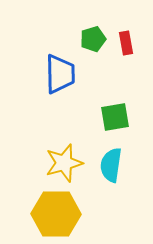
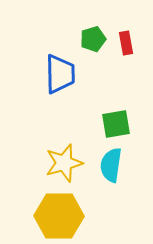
green square: moved 1 px right, 7 px down
yellow hexagon: moved 3 px right, 2 px down
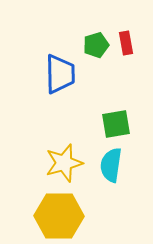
green pentagon: moved 3 px right, 6 px down
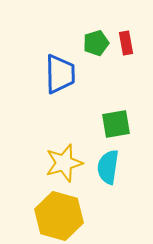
green pentagon: moved 2 px up
cyan semicircle: moved 3 px left, 2 px down
yellow hexagon: rotated 15 degrees clockwise
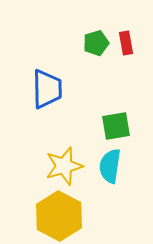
blue trapezoid: moved 13 px left, 15 px down
green square: moved 2 px down
yellow star: moved 3 px down
cyan semicircle: moved 2 px right, 1 px up
yellow hexagon: rotated 12 degrees clockwise
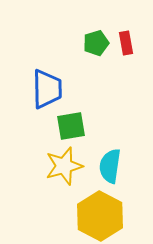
green square: moved 45 px left
yellow hexagon: moved 41 px right
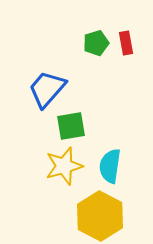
blue trapezoid: rotated 138 degrees counterclockwise
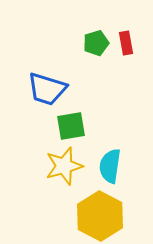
blue trapezoid: rotated 114 degrees counterclockwise
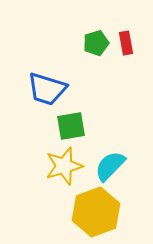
cyan semicircle: rotated 36 degrees clockwise
yellow hexagon: moved 4 px left, 4 px up; rotated 12 degrees clockwise
